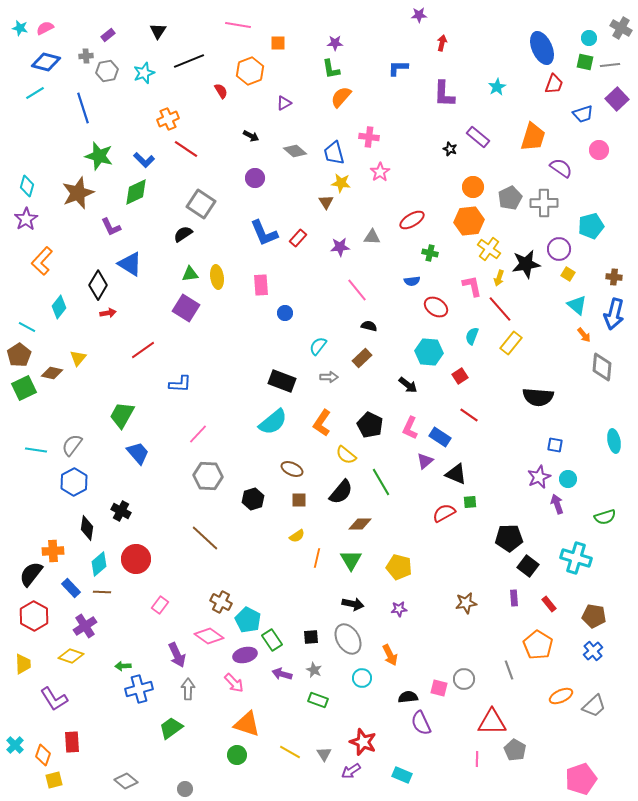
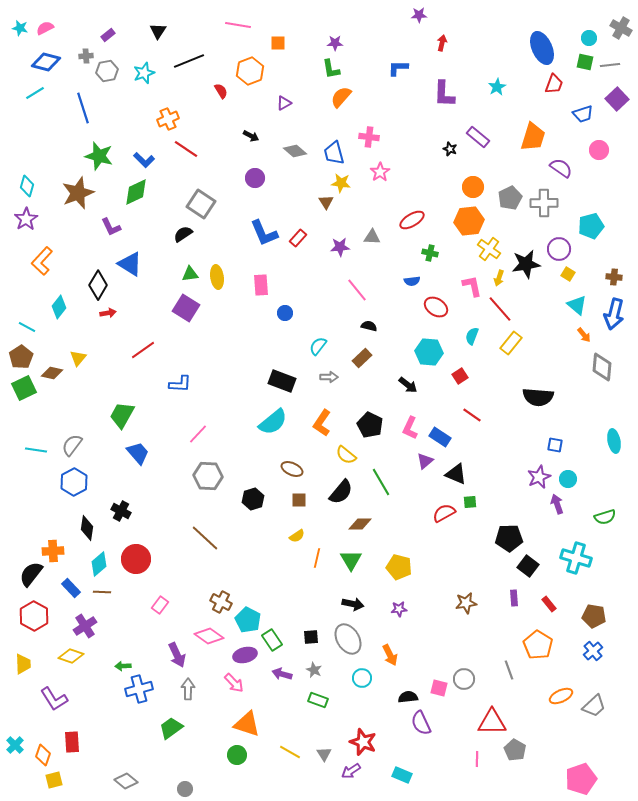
brown pentagon at (19, 355): moved 2 px right, 2 px down
red line at (469, 415): moved 3 px right
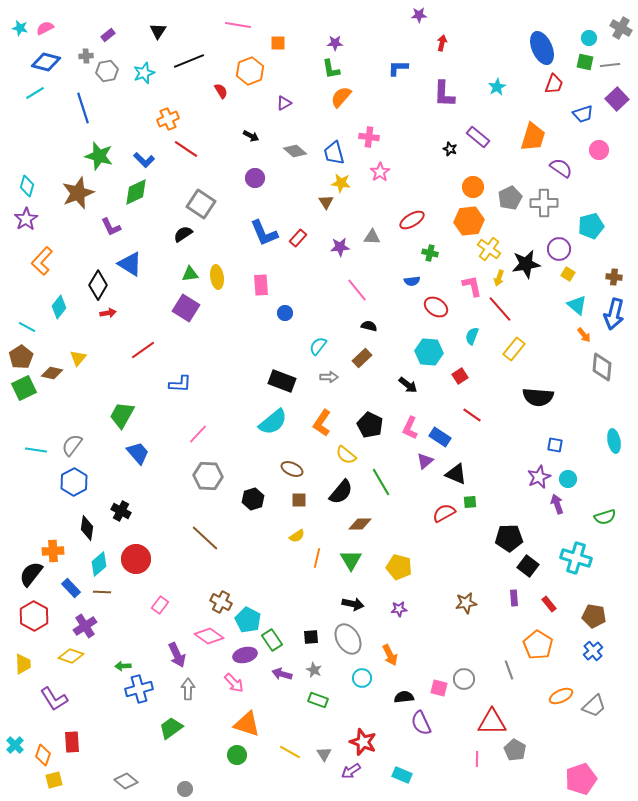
yellow rectangle at (511, 343): moved 3 px right, 6 px down
black semicircle at (408, 697): moved 4 px left
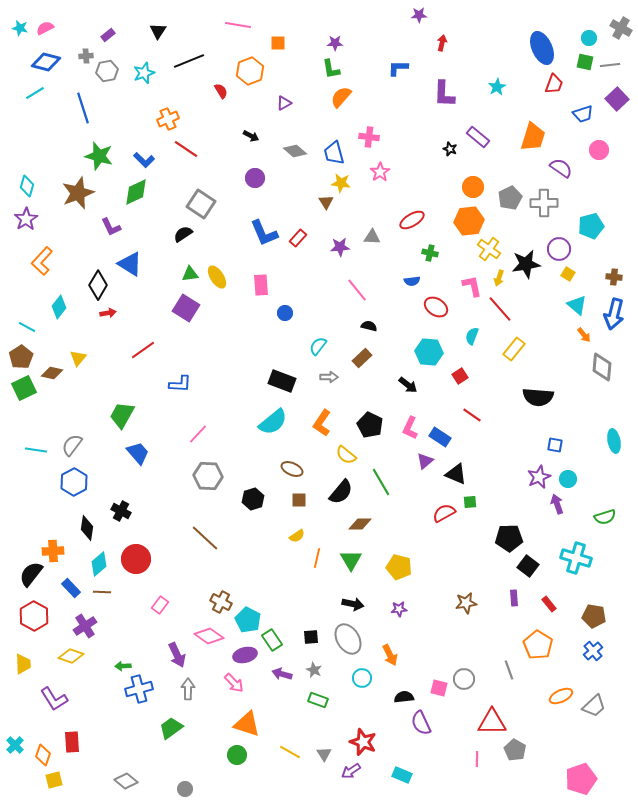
yellow ellipse at (217, 277): rotated 25 degrees counterclockwise
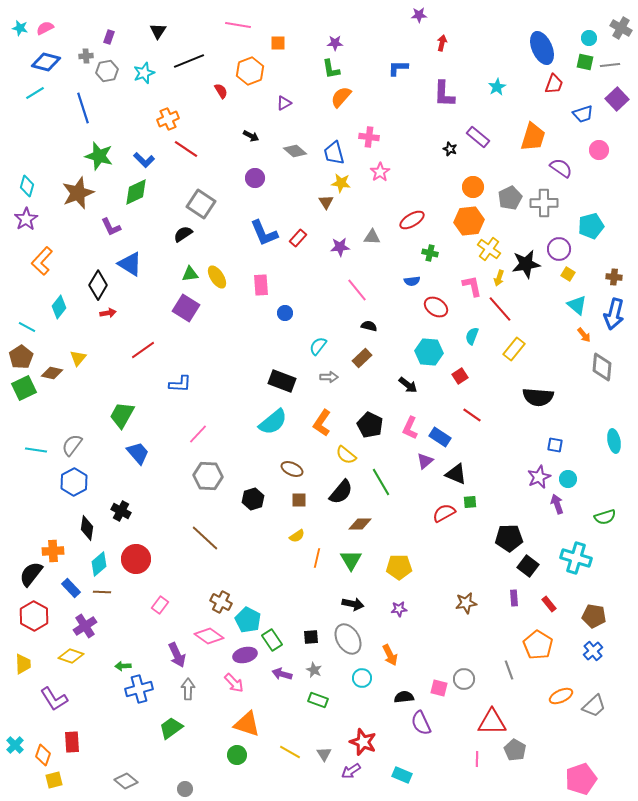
purple rectangle at (108, 35): moved 1 px right, 2 px down; rotated 32 degrees counterclockwise
yellow pentagon at (399, 567): rotated 15 degrees counterclockwise
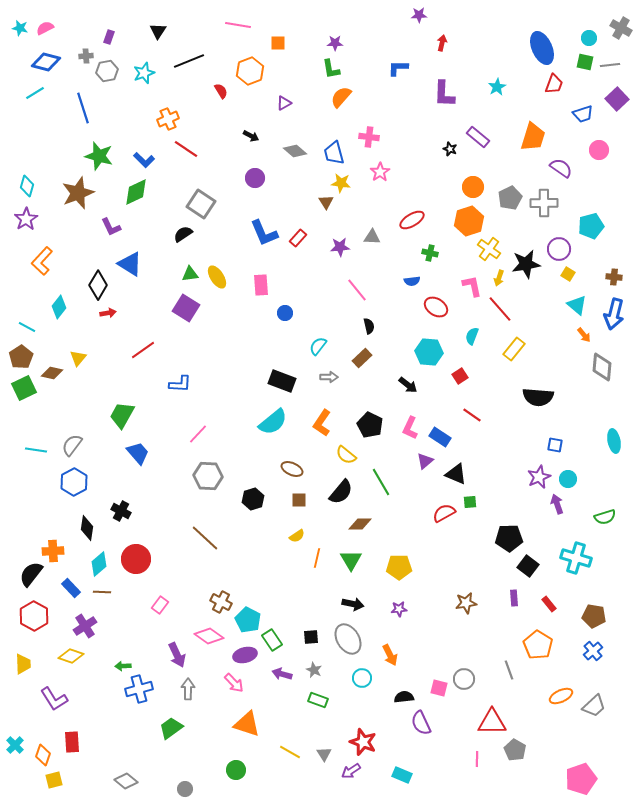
orange hexagon at (469, 221): rotated 12 degrees counterclockwise
black semicircle at (369, 326): rotated 63 degrees clockwise
green circle at (237, 755): moved 1 px left, 15 px down
